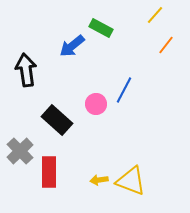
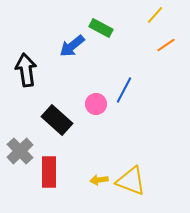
orange line: rotated 18 degrees clockwise
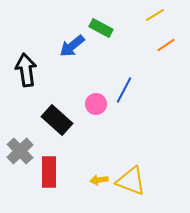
yellow line: rotated 18 degrees clockwise
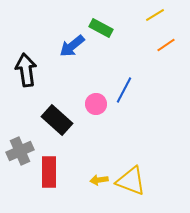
gray cross: rotated 20 degrees clockwise
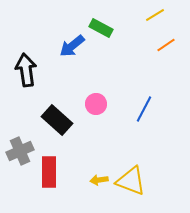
blue line: moved 20 px right, 19 px down
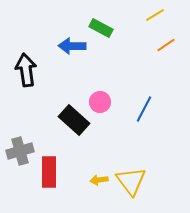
blue arrow: rotated 40 degrees clockwise
pink circle: moved 4 px right, 2 px up
black rectangle: moved 17 px right
gray cross: rotated 8 degrees clockwise
yellow triangle: rotated 32 degrees clockwise
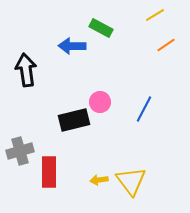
black rectangle: rotated 56 degrees counterclockwise
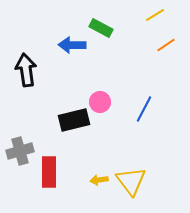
blue arrow: moved 1 px up
